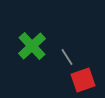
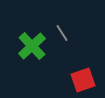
gray line: moved 5 px left, 24 px up
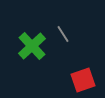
gray line: moved 1 px right, 1 px down
